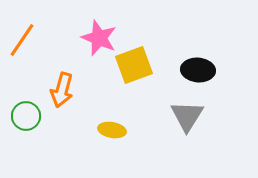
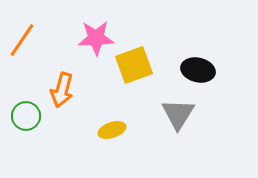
pink star: moved 3 px left; rotated 24 degrees counterclockwise
black ellipse: rotated 8 degrees clockwise
gray triangle: moved 9 px left, 2 px up
yellow ellipse: rotated 28 degrees counterclockwise
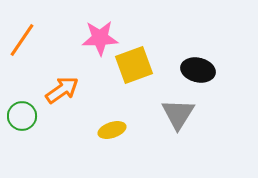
pink star: moved 4 px right
orange arrow: rotated 140 degrees counterclockwise
green circle: moved 4 px left
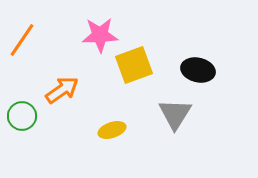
pink star: moved 3 px up
gray triangle: moved 3 px left
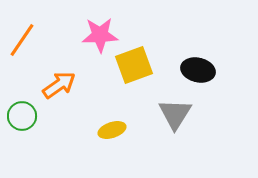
orange arrow: moved 3 px left, 5 px up
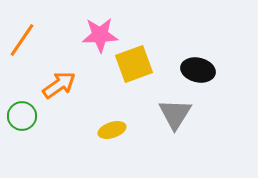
yellow square: moved 1 px up
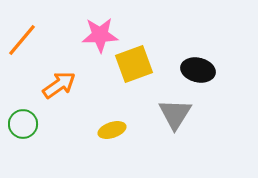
orange line: rotated 6 degrees clockwise
green circle: moved 1 px right, 8 px down
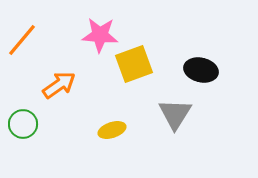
pink star: rotated 6 degrees clockwise
black ellipse: moved 3 px right
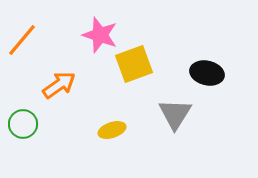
pink star: rotated 15 degrees clockwise
black ellipse: moved 6 px right, 3 px down
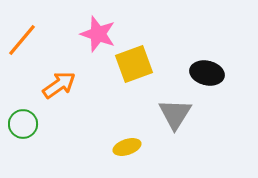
pink star: moved 2 px left, 1 px up
yellow ellipse: moved 15 px right, 17 px down
